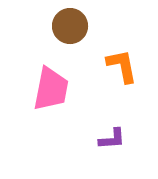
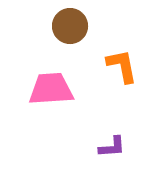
pink trapezoid: rotated 105 degrees counterclockwise
purple L-shape: moved 8 px down
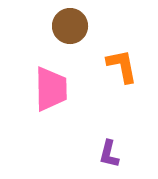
pink trapezoid: rotated 93 degrees clockwise
purple L-shape: moved 3 px left, 7 px down; rotated 108 degrees clockwise
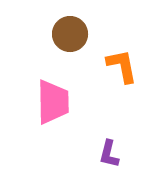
brown circle: moved 8 px down
pink trapezoid: moved 2 px right, 13 px down
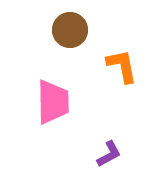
brown circle: moved 4 px up
purple L-shape: rotated 132 degrees counterclockwise
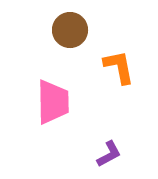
orange L-shape: moved 3 px left, 1 px down
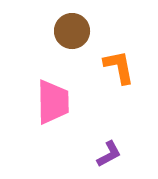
brown circle: moved 2 px right, 1 px down
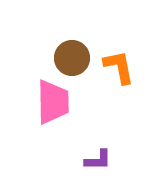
brown circle: moved 27 px down
purple L-shape: moved 11 px left, 6 px down; rotated 28 degrees clockwise
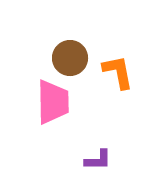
brown circle: moved 2 px left
orange L-shape: moved 1 px left, 5 px down
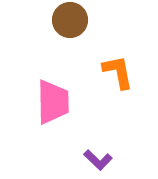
brown circle: moved 38 px up
purple L-shape: rotated 44 degrees clockwise
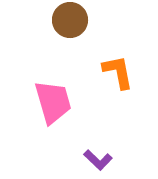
pink trapezoid: rotated 15 degrees counterclockwise
